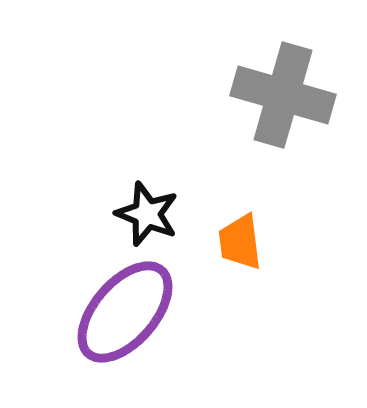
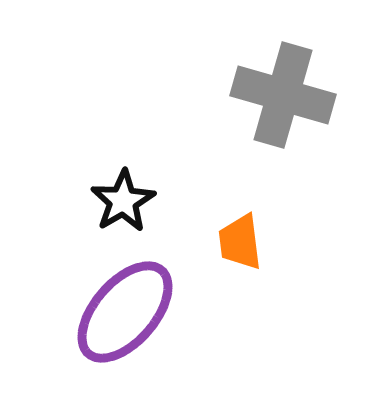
black star: moved 24 px left, 13 px up; rotated 20 degrees clockwise
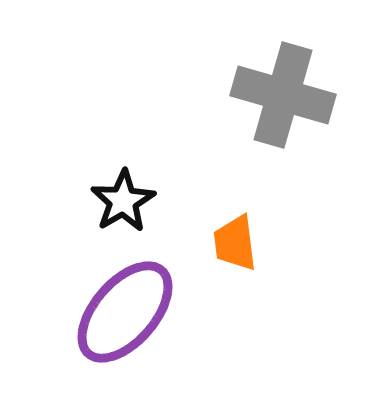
orange trapezoid: moved 5 px left, 1 px down
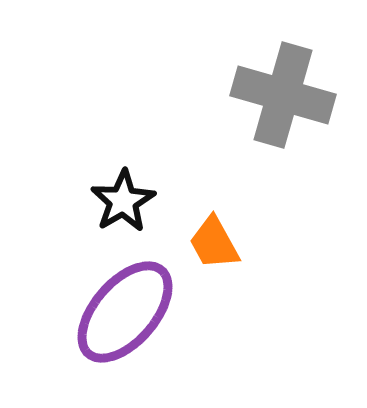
orange trapezoid: moved 21 px left; rotated 22 degrees counterclockwise
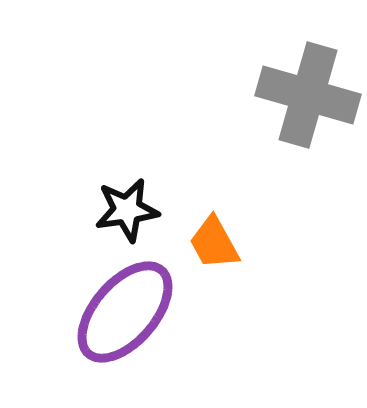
gray cross: moved 25 px right
black star: moved 4 px right, 9 px down; rotated 22 degrees clockwise
